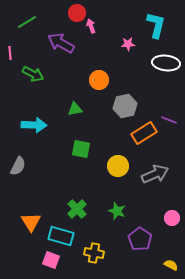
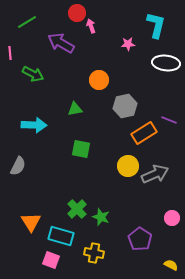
yellow circle: moved 10 px right
green star: moved 16 px left, 6 px down
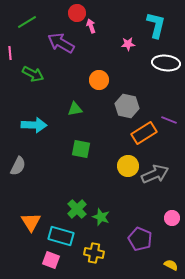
gray hexagon: moved 2 px right; rotated 25 degrees clockwise
purple pentagon: rotated 10 degrees counterclockwise
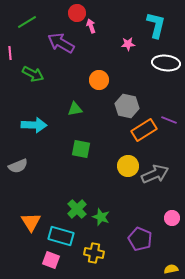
orange rectangle: moved 3 px up
gray semicircle: rotated 42 degrees clockwise
yellow semicircle: moved 4 px down; rotated 40 degrees counterclockwise
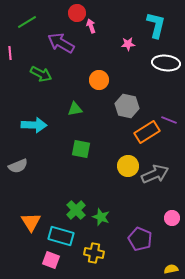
green arrow: moved 8 px right
orange rectangle: moved 3 px right, 2 px down
green cross: moved 1 px left, 1 px down
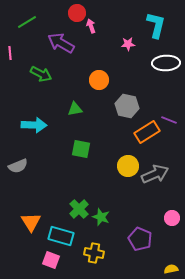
white ellipse: rotated 8 degrees counterclockwise
green cross: moved 3 px right, 1 px up
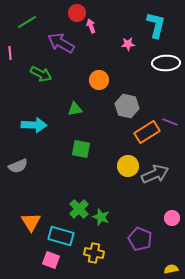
purple line: moved 1 px right, 2 px down
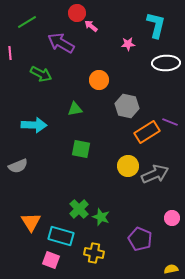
pink arrow: rotated 32 degrees counterclockwise
